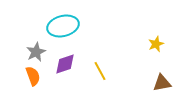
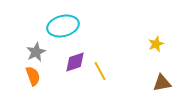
purple diamond: moved 10 px right, 2 px up
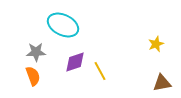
cyan ellipse: moved 1 px up; rotated 40 degrees clockwise
gray star: rotated 24 degrees clockwise
